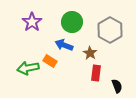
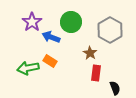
green circle: moved 1 px left
blue arrow: moved 13 px left, 8 px up
black semicircle: moved 2 px left, 2 px down
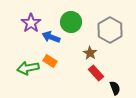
purple star: moved 1 px left, 1 px down
red rectangle: rotated 49 degrees counterclockwise
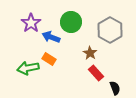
orange rectangle: moved 1 px left, 2 px up
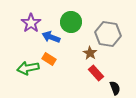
gray hexagon: moved 2 px left, 4 px down; rotated 20 degrees counterclockwise
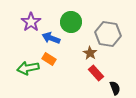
purple star: moved 1 px up
blue arrow: moved 1 px down
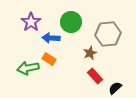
gray hexagon: rotated 15 degrees counterclockwise
blue arrow: rotated 18 degrees counterclockwise
brown star: rotated 16 degrees clockwise
red rectangle: moved 1 px left, 3 px down
black semicircle: rotated 112 degrees counterclockwise
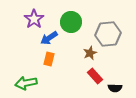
purple star: moved 3 px right, 3 px up
blue arrow: moved 2 px left; rotated 36 degrees counterclockwise
orange rectangle: rotated 72 degrees clockwise
green arrow: moved 2 px left, 15 px down
black semicircle: rotated 136 degrees counterclockwise
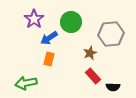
gray hexagon: moved 3 px right
red rectangle: moved 2 px left
black semicircle: moved 2 px left, 1 px up
